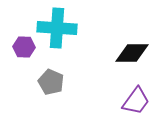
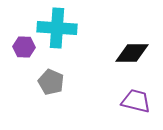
purple trapezoid: rotated 112 degrees counterclockwise
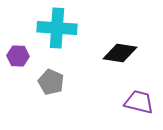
purple hexagon: moved 6 px left, 9 px down
black diamond: moved 12 px left; rotated 8 degrees clockwise
purple trapezoid: moved 3 px right, 1 px down
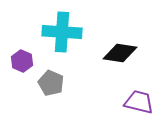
cyan cross: moved 5 px right, 4 px down
purple hexagon: moved 4 px right, 5 px down; rotated 20 degrees clockwise
gray pentagon: moved 1 px down
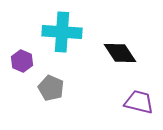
black diamond: rotated 48 degrees clockwise
gray pentagon: moved 5 px down
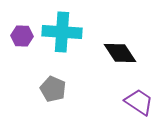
purple hexagon: moved 25 px up; rotated 20 degrees counterclockwise
gray pentagon: moved 2 px right, 1 px down
purple trapezoid: rotated 20 degrees clockwise
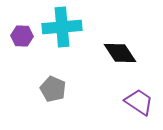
cyan cross: moved 5 px up; rotated 9 degrees counterclockwise
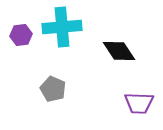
purple hexagon: moved 1 px left, 1 px up; rotated 10 degrees counterclockwise
black diamond: moved 1 px left, 2 px up
purple trapezoid: moved 1 px down; rotated 148 degrees clockwise
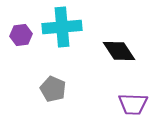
purple trapezoid: moved 6 px left, 1 px down
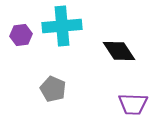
cyan cross: moved 1 px up
